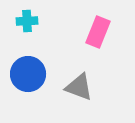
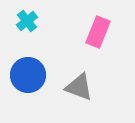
cyan cross: rotated 35 degrees counterclockwise
blue circle: moved 1 px down
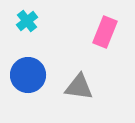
pink rectangle: moved 7 px right
gray triangle: rotated 12 degrees counterclockwise
